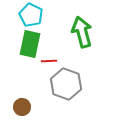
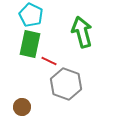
red line: rotated 28 degrees clockwise
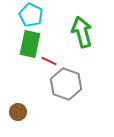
brown circle: moved 4 px left, 5 px down
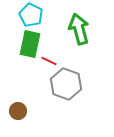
green arrow: moved 3 px left, 3 px up
brown circle: moved 1 px up
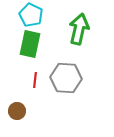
green arrow: rotated 28 degrees clockwise
red line: moved 14 px left, 19 px down; rotated 70 degrees clockwise
gray hexagon: moved 6 px up; rotated 16 degrees counterclockwise
brown circle: moved 1 px left
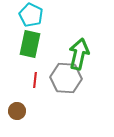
green arrow: moved 25 px down
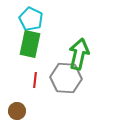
cyan pentagon: moved 4 px down
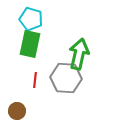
cyan pentagon: rotated 10 degrees counterclockwise
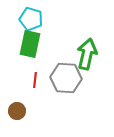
green arrow: moved 8 px right
